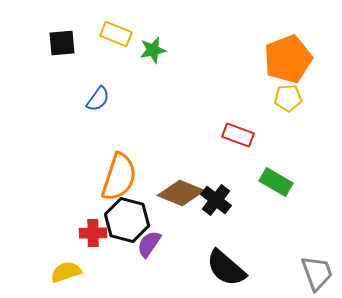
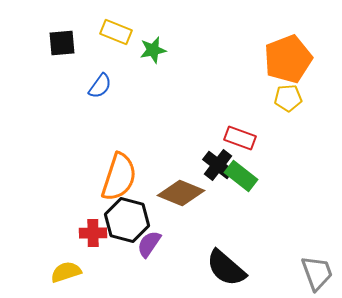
yellow rectangle: moved 2 px up
blue semicircle: moved 2 px right, 13 px up
red rectangle: moved 2 px right, 3 px down
green rectangle: moved 35 px left, 6 px up; rotated 8 degrees clockwise
black cross: moved 2 px right, 35 px up
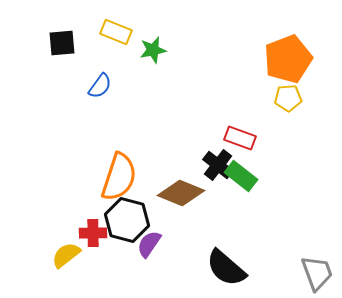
yellow semicircle: moved 17 px up; rotated 20 degrees counterclockwise
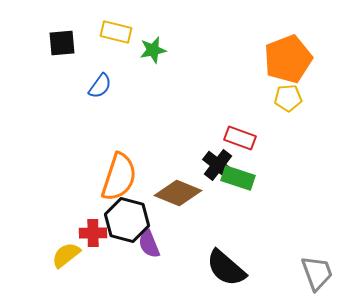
yellow rectangle: rotated 8 degrees counterclockwise
green rectangle: moved 3 px left, 2 px down; rotated 20 degrees counterclockwise
brown diamond: moved 3 px left
purple semicircle: rotated 56 degrees counterclockwise
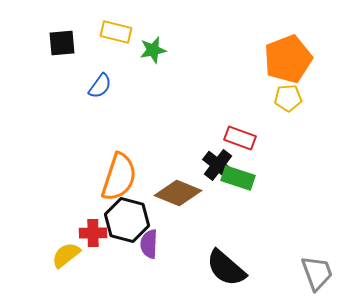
purple semicircle: rotated 24 degrees clockwise
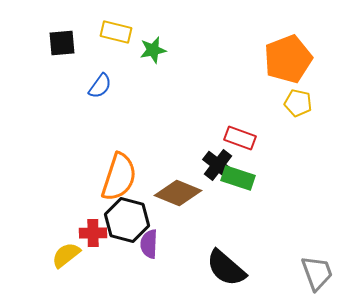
yellow pentagon: moved 10 px right, 5 px down; rotated 16 degrees clockwise
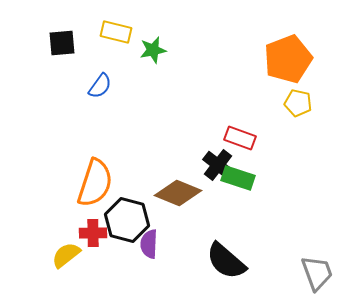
orange semicircle: moved 24 px left, 6 px down
black semicircle: moved 7 px up
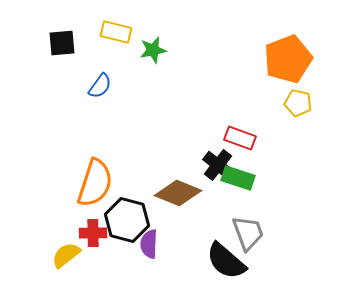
gray trapezoid: moved 69 px left, 40 px up
